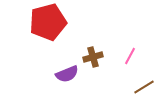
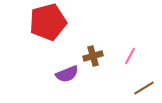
brown cross: moved 1 px up
brown line: moved 1 px down
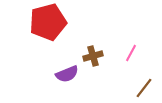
pink line: moved 1 px right, 3 px up
brown line: rotated 20 degrees counterclockwise
